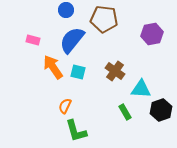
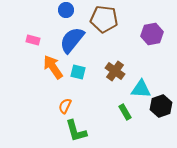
black hexagon: moved 4 px up
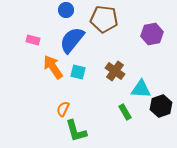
orange semicircle: moved 2 px left, 3 px down
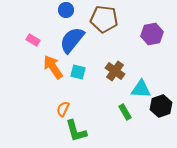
pink rectangle: rotated 16 degrees clockwise
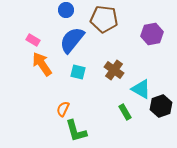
orange arrow: moved 11 px left, 3 px up
brown cross: moved 1 px left, 1 px up
cyan triangle: rotated 25 degrees clockwise
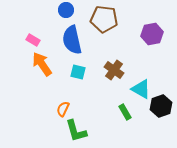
blue semicircle: rotated 52 degrees counterclockwise
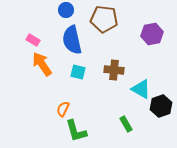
brown cross: rotated 30 degrees counterclockwise
green rectangle: moved 1 px right, 12 px down
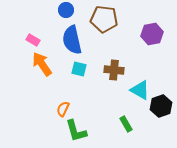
cyan square: moved 1 px right, 3 px up
cyan triangle: moved 1 px left, 1 px down
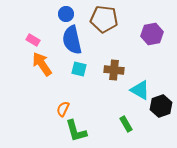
blue circle: moved 4 px down
